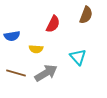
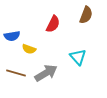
yellow semicircle: moved 7 px left; rotated 16 degrees clockwise
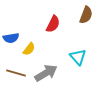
blue semicircle: moved 1 px left, 2 px down
yellow semicircle: rotated 72 degrees counterclockwise
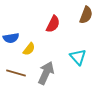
gray arrow: rotated 35 degrees counterclockwise
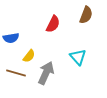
yellow semicircle: moved 7 px down
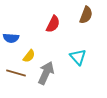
blue semicircle: rotated 14 degrees clockwise
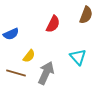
blue semicircle: moved 4 px up; rotated 28 degrees counterclockwise
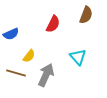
gray arrow: moved 2 px down
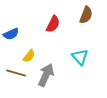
cyan triangle: moved 2 px right
